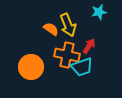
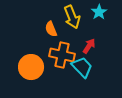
cyan star: rotated 21 degrees counterclockwise
yellow arrow: moved 4 px right, 8 px up
orange semicircle: rotated 147 degrees counterclockwise
orange cross: moved 5 px left
cyan trapezoid: rotated 115 degrees counterclockwise
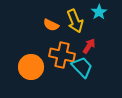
yellow arrow: moved 3 px right, 4 px down
orange semicircle: moved 4 px up; rotated 42 degrees counterclockwise
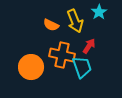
cyan trapezoid: rotated 25 degrees clockwise
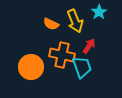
orange semicircle: moved 1 px up
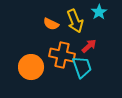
red arrow: rotated 14 degrees clockwise
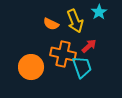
orange cross: moved 1 px right, 1 px up
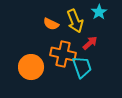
red arrow: moved 1 px right, 3 px up
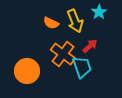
orange semicircle: moved 1 px up
red arrow: moved 3 px down
orange cross: rotated 25 degrees clockwise
orange circle: moved 4 px left, 4 px down
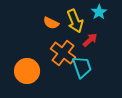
red arrow: moved 6 px up
orange cross: moved 1 px up
